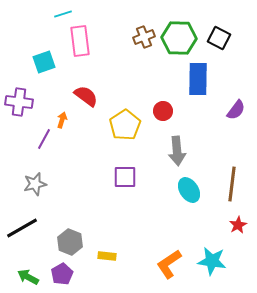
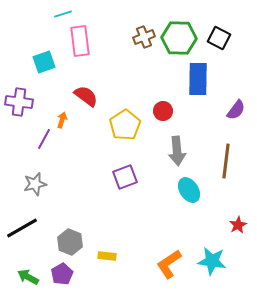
purple square: rotated 20 degrees counterclockwise
brown line: moved 6 px left, 23 px up
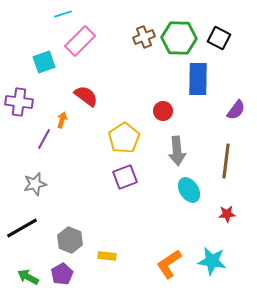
pink rectangle: rotated 52 degrees clockwise
yellow pentagon: moved 1 px left, 13 px down
red star: moved 11 px left, 11 px up; rotated 24 degrees clockwise
gray hexagon: moved 2 px up
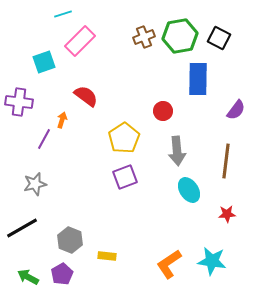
green hexagon: moved 1 px right, 2 px up; rotated 12 degrees counterclockwise
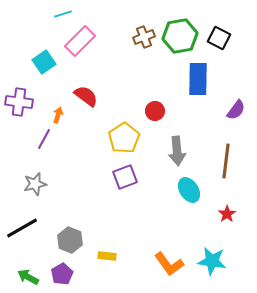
cyan square: rotated 15 degrees counterclockwise
red circle: moved 8 px left
orange arrow: moved 4 px left, 5 px up
red star: rotated 30 degrees counterclockwise
orange L-shape: rotated 92 degrees counterclockwise
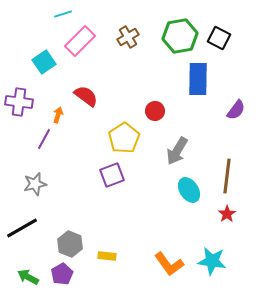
brown cross: moved 16 px left; rotated 10 degrees counterclockwise
gray arrow: rotated 36 degrees clockwise
brown line: moved 1 px right, 15 px down
purple square: moved 13 px left, 2 px up
gray hexagon: moved 4 px down
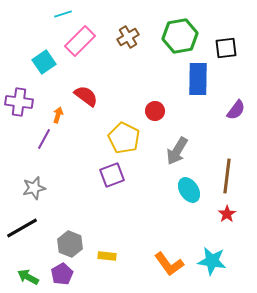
black square: moved 7 px right, 10 px down; rotated 35 degrees counterclockwise
yellow pentagon: rotated 12 degrees counterclockwise
gray star: moved 1 px left, 4 px down
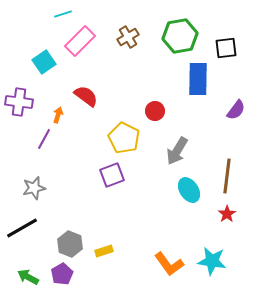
yellow rectangle: moved 3 px left, 5 px up; rotated 24 degrees counterclockwise
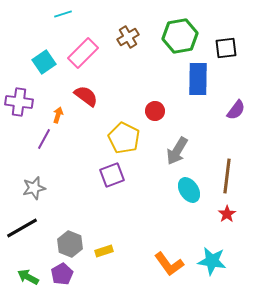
pink rectangle: moved 3 px right, 12 px down
